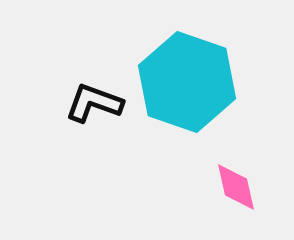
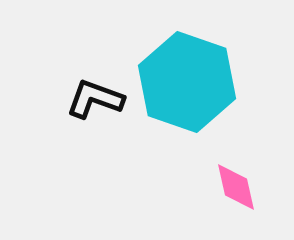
black L-shape: moved 1 px right, 4 px up
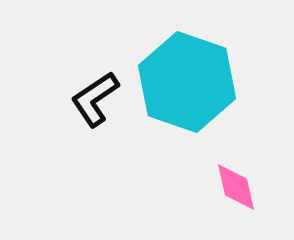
black L-shape: rotated 54 degrees counterclockwise
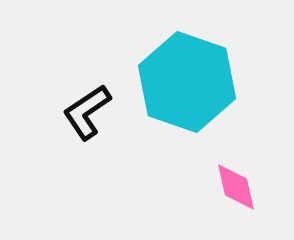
black L-shape: moved 8 px left, 13 px down
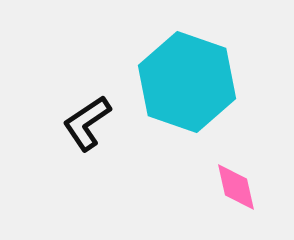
black L-shape: moved 11 px down
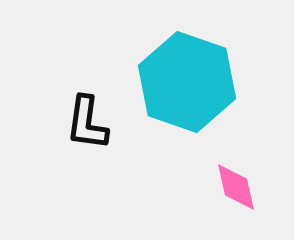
black L-shape: rotated 48 degrees counterclockwise
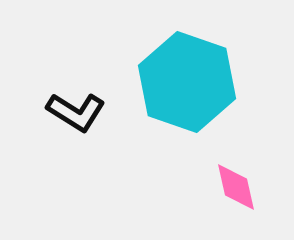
black L-shape: moved 11 px left, 11 px up; rotated 66 degrees counterclockwise
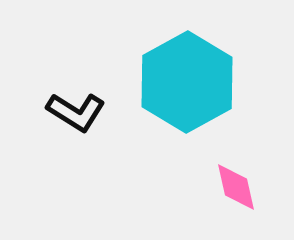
cyan hexagon: rotated 12 degrees clockwise
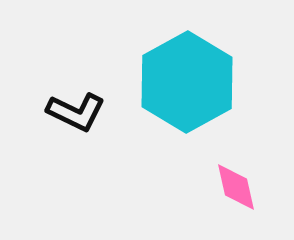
black L-shape: rotated 6 degrees counterclockwise
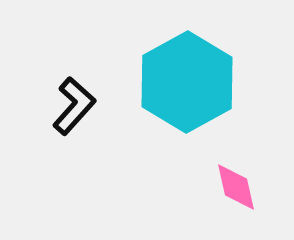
black L-shape: moved 2 px left, 6 px up; rotated 74 degrees counterclockwise
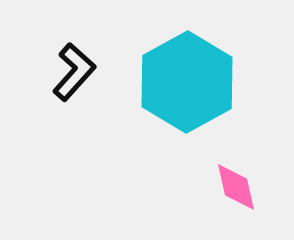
black L-shape: moved 34 px up
